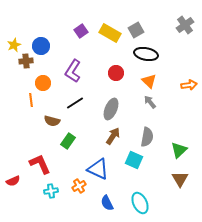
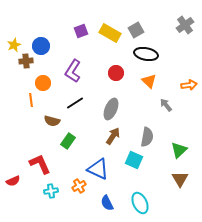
purple square: rotated 16 degrees clockwise
gray arrow: moved 16 px right, 3 px down
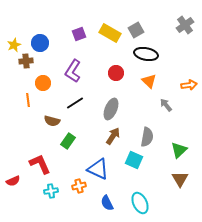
purple square: moved 2 px left, 3 px down
blue circle: moved 1 px left, 3 px up
orange line: moved 3 px left
orange cross: rotated 16 degrees clockwise
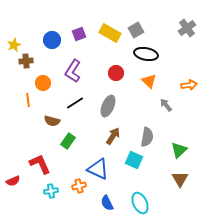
gray cross: moved 2 px right, 3 px down
blue circle: moved 12 px right, 3 px up
gray ellipse: moved 3 px left, 3 px up
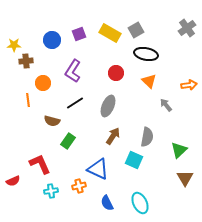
yellow star: rotated 24 degrees clockwise
brown triangle: moved 5 px right, 1 px up
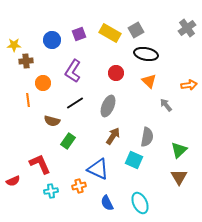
brown triangle: moved 6 px left, 1 px up
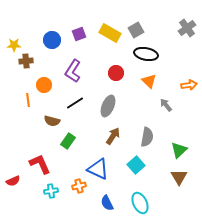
orange circle: moved 1 px right, 2 px down
cyan square: moved 2 px right, 5 px down; rotated 24 degrees clockwise
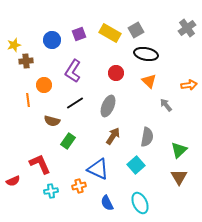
yellow star: rotated 16 degrees counterclockwise
